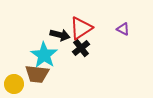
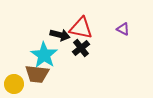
red triangle: rotated 45 degrees clockwise
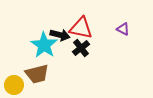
cyan star: moved 10 px up
brown trapezoid: rotated 20 degrees counterclockwise
yellow circle: moved 1 px down
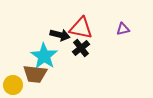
purple triangle: rotated 40 degrees counterclockwise
cyan star: moved 11 px down
brown trapezoid: moved 2 px left; rotated 20 degrees clockwise
yellow circle: moved 1 px left
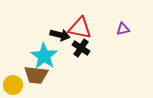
red triangle: moved 1 px left
black cross: rotated 18 degrees counterclockwise
brown trapezoid: moved 1 px right, 1 px down
